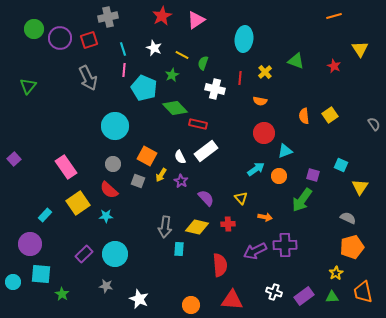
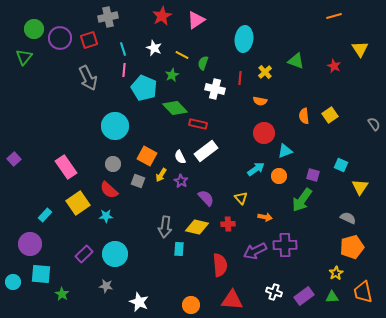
green triangle at (28, 86): moved 4 px left, 29 px up
white star at (139, 299): moved 3 px down
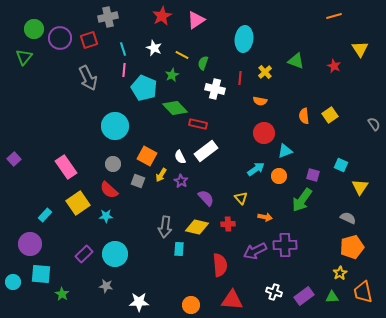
yellow star at (336, 273): moved 4 px right
white star at (139, 302): rotated 24 degrees counterclockwise
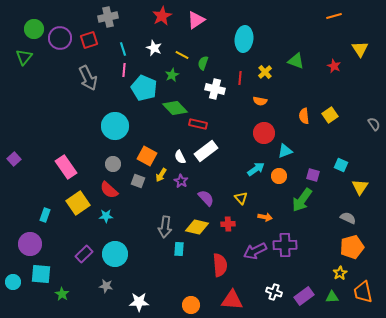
cyan rectangle at (45, 215): rotated 24 degrees counterclockwise
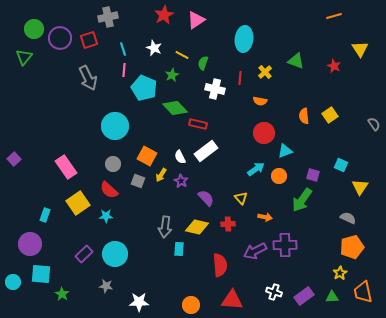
red star at (162, 16): moved 2 px right, 1 px up
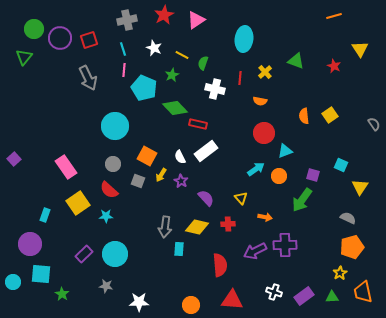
gray cross at (108, 17): moved 19 px right, 3 px down
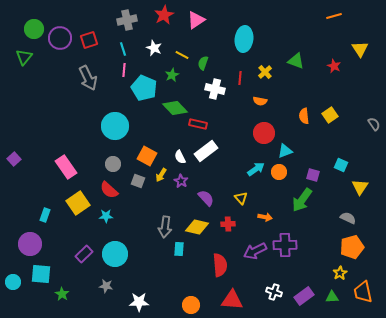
orange circle at (279, 176): moved 4 px up
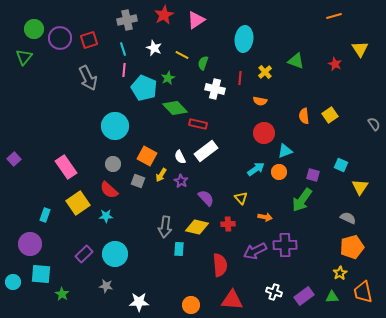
red star at (334, 66): moved 1 px right, 2 px up
green star at (172, 75): moved 4 px left, 3 px down
